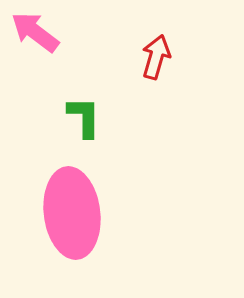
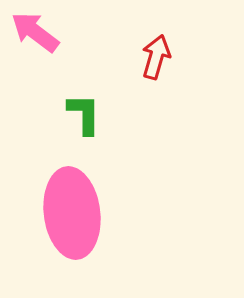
green L-shape: moved 3 px up
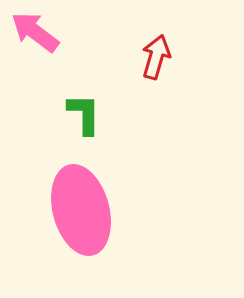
pink ellipse: moved 9 px right, 3 px up; rotated 8 degrees counterclockwise
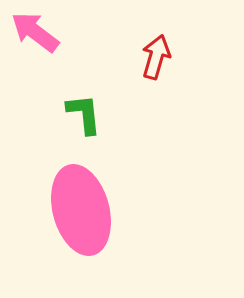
green L-shape: rotated 6 degrees counterclockwise
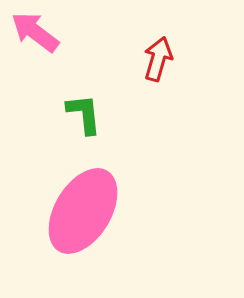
red arrow: moved 2 px right, 2 px down
pink ellipse: moved 2 px right, 1 px down; rotated 46 degrees clockwise
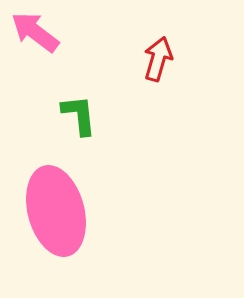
green L-shape: moved 5 px left, 1 px down
pink ellipse: moved 27 px left; rotated 46 degrees counterclockwise
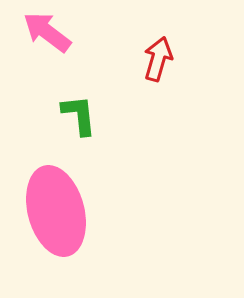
pink arrow: moved 12 px right
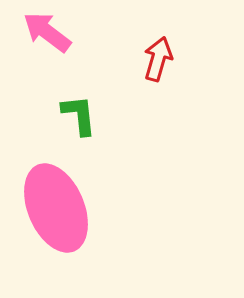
pink ellipse: moved 3 px up; rotated 8 degrees counterclockwise
